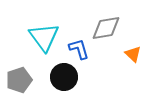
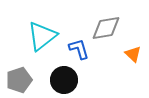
cyan triangle: moved 2 px left, 1 px up; rotated 28 degrees clockwise
black circle: moved 3 px down
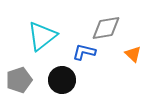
blue L-shape: moved 5 px right, 3 px down; rotated 60 degrees counterclockwise
black circle: moved 2 px left
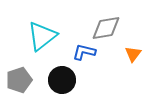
orange triangle: rotated 24 degrees clockwise
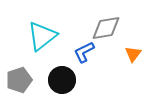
blue L-shape: rotated 40 degrees counterclockwise
